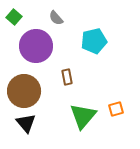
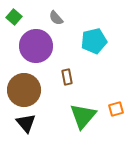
brown circle: moved 1 px up
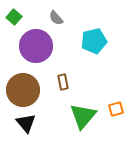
brown rectangle: moved 4 px left, 5 px down
brown circle: moved 1 px left
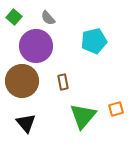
gray semicircle: moved 8 px left
brown circle: moved 1 px left, 9 px up
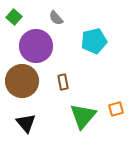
gray semicircle: moved 8 px right
